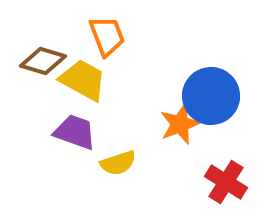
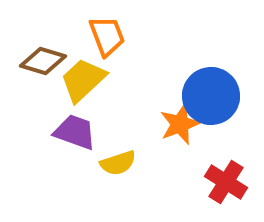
yellow trapezoid: rotated 72 degrees counterclockwise
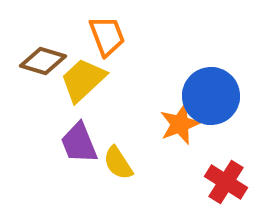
purple trapezoid: moved 4 px right, 11 px down; rotated 132 degrees counterclockwise
yellow semicircle: rotated 75 degrees clockwise
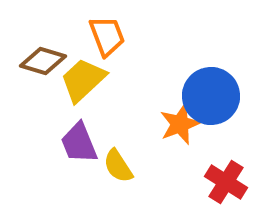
yellow semicircle: moved 3 px down
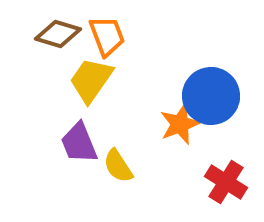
brown diamond: moved 15 px right, 27 px up
yellow trapezoid: moved 8 px right; rotated 12 degrees counterclockwise
